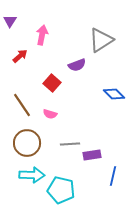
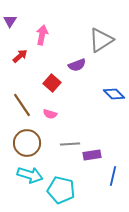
cyan arrow: moved 2 px left; rotated 15 degrees clockwise
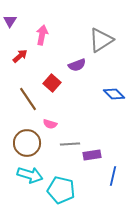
brown line: moved 6 px right, 6 px up
pink semicircle: moved 10 px down
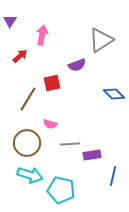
red square: rotated 36 degrees clockwise
brown line: rotated 65 degrees clockwise
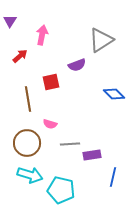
red square: moved 1 px left, 1 px up
brown line: rotated 40 degrees counterclockwise
blue line: moved 1 px down
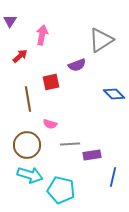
brown circle: moved 2 px down
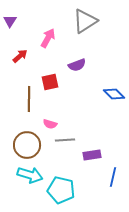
pink arrow: moved 6 px right, 3 px down; rotated 18 degrees clockwise
gray triangle: moved 16 px left, 19 px up
red square: moved 1 px left
brown line: moved 1 px right; rotated 10 degrees clockwise
gray line: moved 5 px left, 4 px up
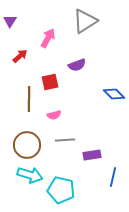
pink semicircle: moved 4 px right, 9 px up; rotated 32 degrees counterclockwise
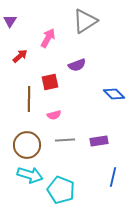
purple rectangle: moved 7 px right, 14 px up
cyan pentagon: rotated 8 degrees clockwise
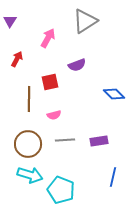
red arrow: moved 3 px left, 3 px down; rotated 21 degrees counterclockwise
brown circle: moved 1 px right, 1 px up
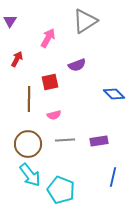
cyan arrow: rotated 35 degrees clockwise
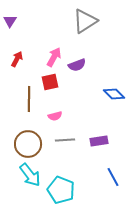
pink arrow: moved 6 px right, 19 px down
pink semicircle: moved 1 px right, 1 px down
blue line: rotated 42 degrees counterclockwise
